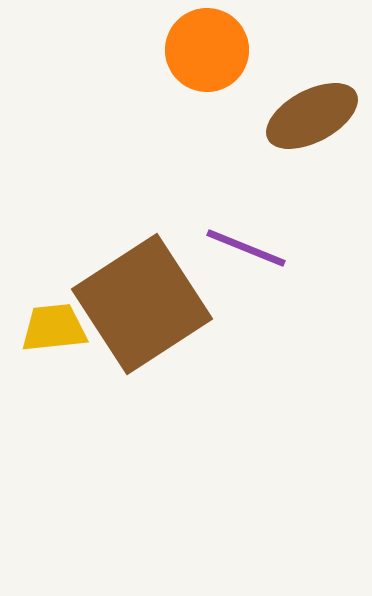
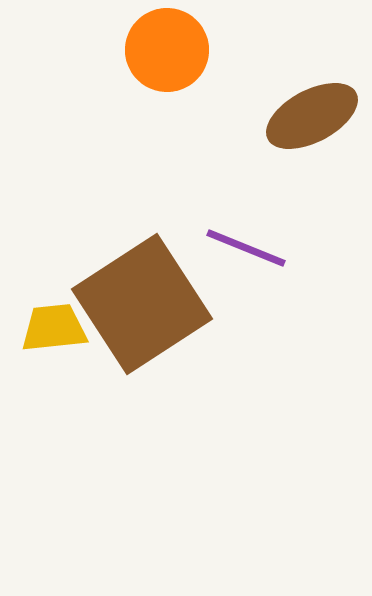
orange circle: moved 40 px left
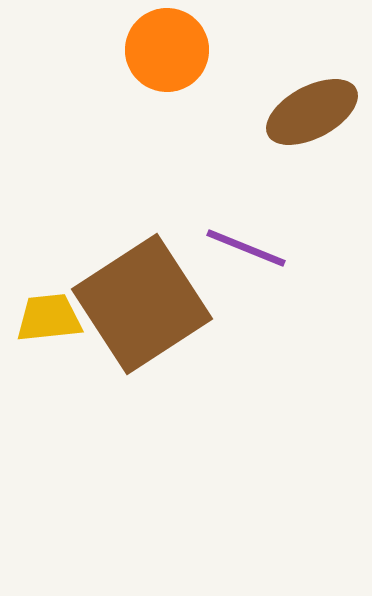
brown ellipse: moved 4 px up
yellow trapezoid: moved 5 px left, 10 px up
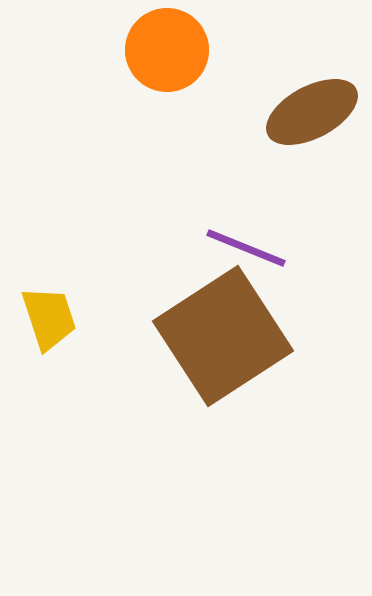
brown square: moved 81 px right, 32 px down
yellow trapezoid: rotated 78 degrees clockwise
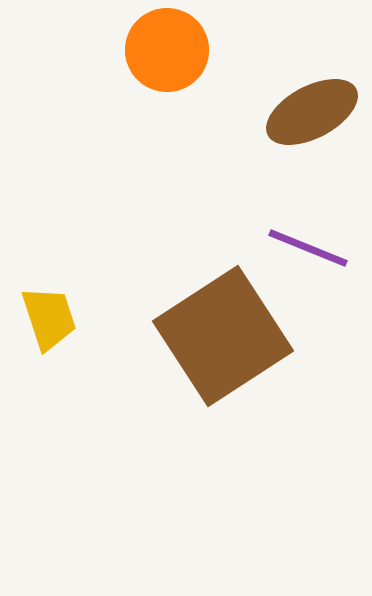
purple line: moved 62 px right
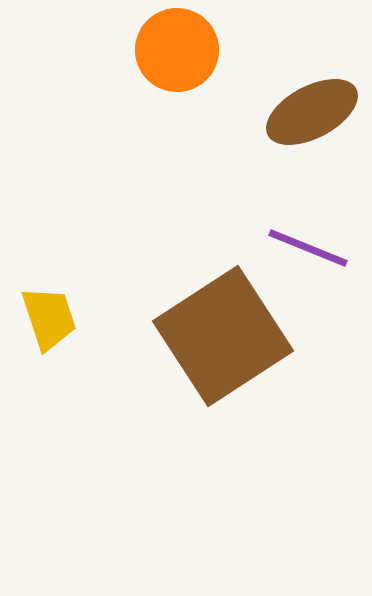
orange circle: moved 10 px right
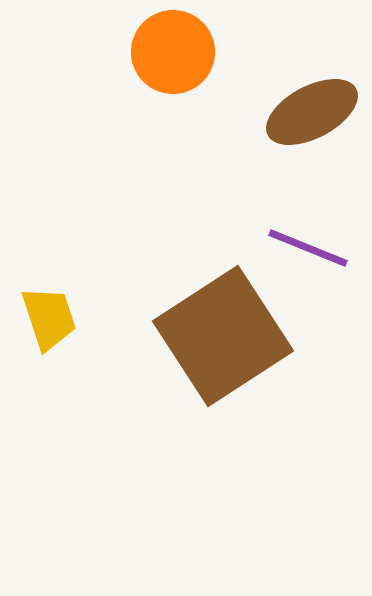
orange circle: moved 4 px left, 2 px down
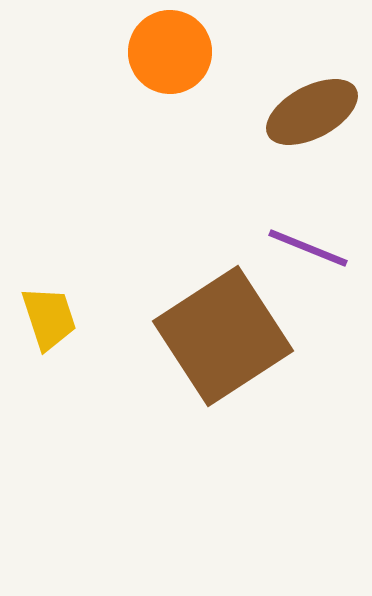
orange circle: moved 3 px left
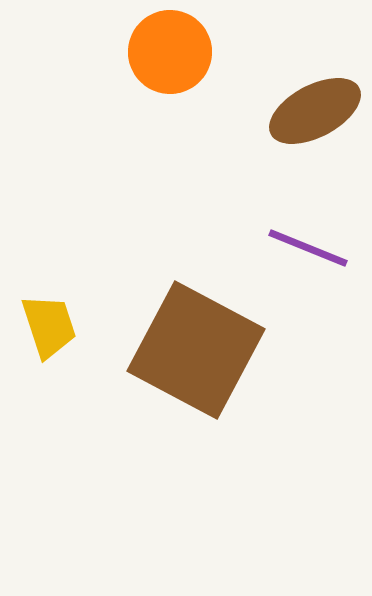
brown ellipse: moved 3 px right, 1 px up
yellow trapezoid: moved 8 px down
brown square: moved 27 px left, 14 px down; rotated 29 degrees counterclockwise
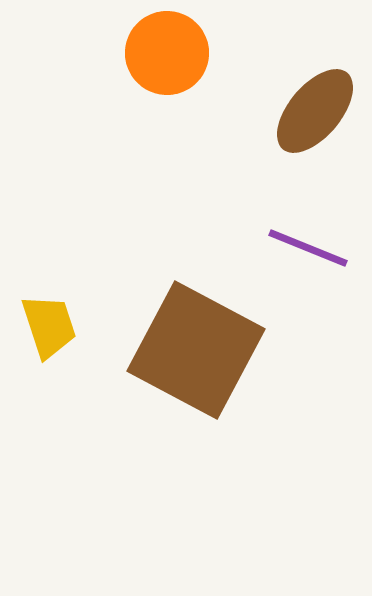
orange circle: moved 3 px left, 1 px down
brown ellipse: rotated 22 degrees counterclockwise
